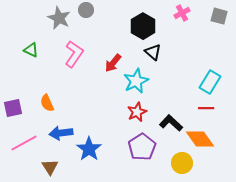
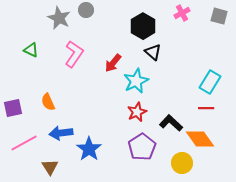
orange semicircle: moved 1 px right, 1 px up
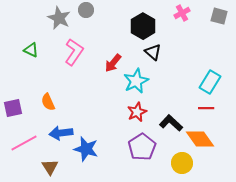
pink L-shape: moved 2 px up
blue star: moved 3 px left; rotated 20 degrees counterclockwise
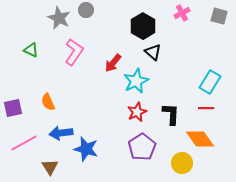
black L-shape: moved 9 px up; rotated 50 degrees clockwise
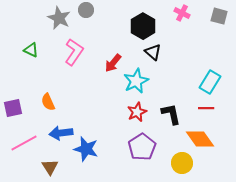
pink cross: rotated 35 degrees counterclockwise
black L-shape: rotated 15 degrees counterclockwise
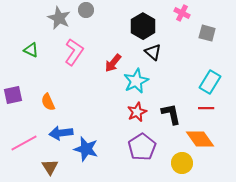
gray square: moved 12 px left, 17 px down
purple square: moved 13 px up
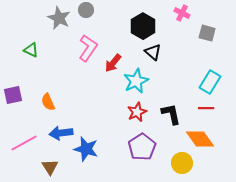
pink L-shape: moved 14 px right, 4 px up
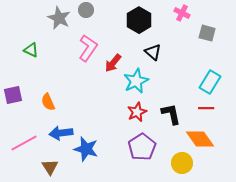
black hexagon: moved 4 px left, 6 px up
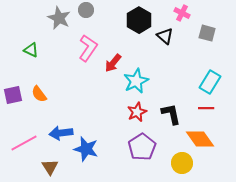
black triangle: moved 12 px right, 16 px up
orange semicircle: moved 9 px left, 8 px up; rotated 12 degrees counterclockwise
